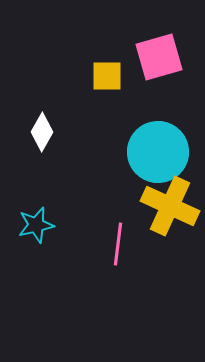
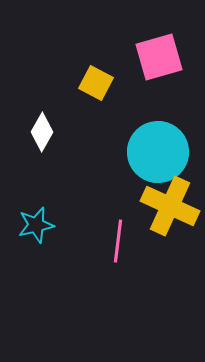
yellow square: moved 11 px left, 7 px down; rotated 28 degrees clockwise
pink line: moved 3 px up
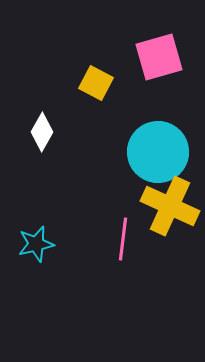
cyan star: moved 19 px down
pink line: moved 5 px right, 2 px up
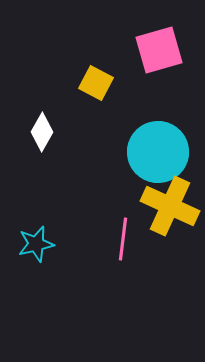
pink square: moved 7 px up
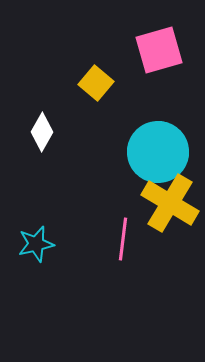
yellow square: rotated 12 degrees clockwise
yellow cross: moved 3 px up; rotated 6 degrees clockwise
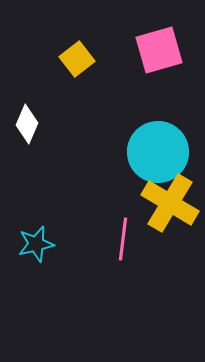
yellow square: moved 19 px left, 24 px up; rotated 12 degrees clockwise
white diamond: moved 15 px left, 8 px up; rotated 6 degrees counterclockwise
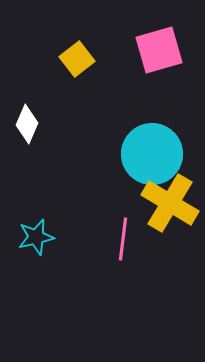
cyan circle: moved 6 px left, 2 px down
cyan star: moved 7 px up
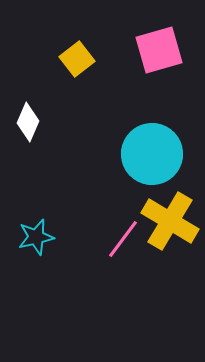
white diamond: moved 1 px right, 2 px up
yellow cross: moved 18 px down
pink line: rotated 30 degrees clockwise
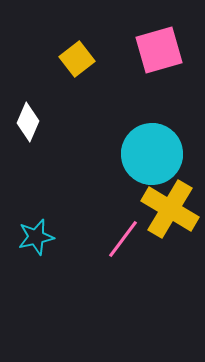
yellow cross: moved 12 px up
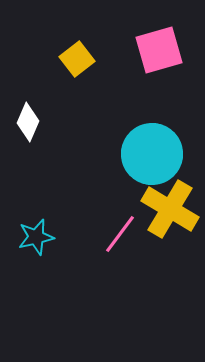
pink line: moved 3 px left, 5 px up
